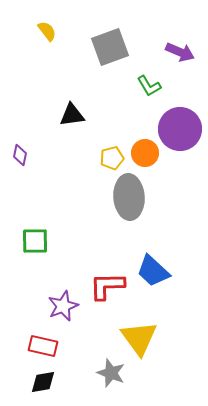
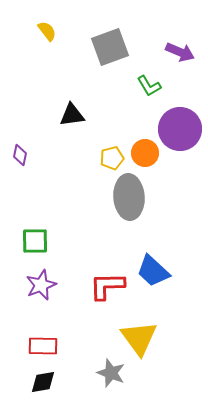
purple star: moved 22 px left, 21 px up
red rectangle: rotated 12 degrees counterclockwise
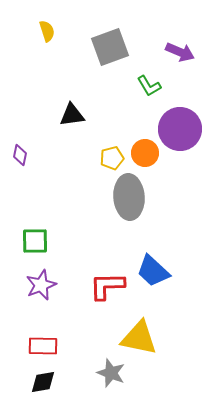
yellow semicircle: rotated 20 degrees clockwise
yellow triangle: rotated 42 degrees counterclockwise
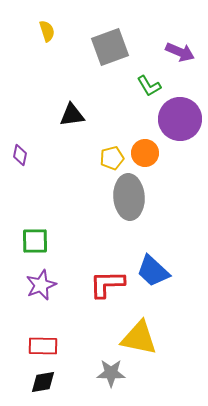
purple circle: moved 10 px up
red L-shape: moved 2 px up
gray star: rotated 20 degrees counterclockwise
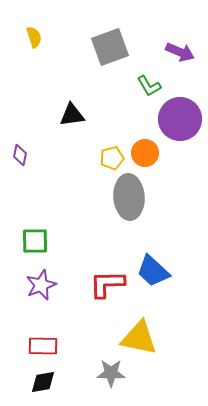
yellow semicircle: moved 13 px left, 6 px down
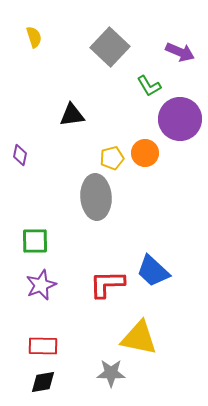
gray square: rotated 27 degrees counterclockwise
gray ellipse: moved 33 px left
